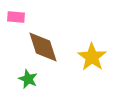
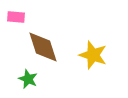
yellow star: moved 1 px right, 2 px up; rotated 16 degrees counterclockwise
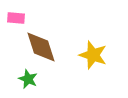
pink rectangle: moved 1 px down
brown diamond: moved 2 px left
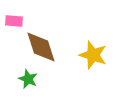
pink rectangle: moved 2 px left, 3 px down
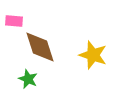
brown diamond: moved 1 px left
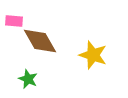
brown diamond: moved 6 px up; rotated 12 degrees counterclockwise
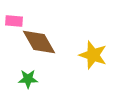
brown diamond: moved 1 px left, 1 px down
green star: rotated 24 degrees counterclockwise
